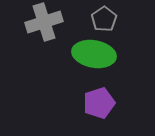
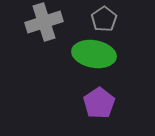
purple pentagon: rotated 16 degrees counterclockwise
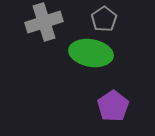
green ellipse: moved 3 px left, 1 px up
purple pentagon: moved 14 px right, 3 px down
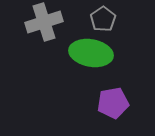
gray pentagon: moved 1 px left
purple pentagon: moved 3 px up; rotated 24 degrees clockwise
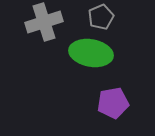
gray pentagon: moved 2 px left, 2 px up; rotated 10 degrees clockwise
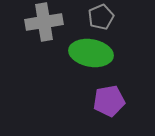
gray cross: rotated 9 degrees clockwise
purple pentagon: moved 4 px left, 2 px up
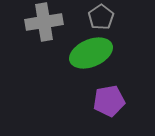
gray pentagon: rotated 10 degrees counterclockwise
green ellipse: rotated 33 degrees counterclockwise
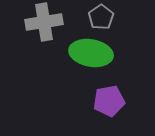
green ellipse: rotated 33 degrees clockwise
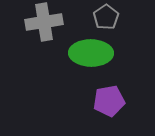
gray pentagon: moved 5 px right
green ellipse: rotated 9 degrees counterclockwise
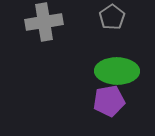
gray pentagon: moved 6 px right
green ellipse: moved 26 px right, 18 px down
